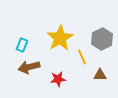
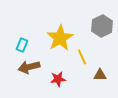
gray hexagon: moved 13 px up
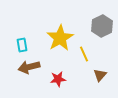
cyan rectangle: rotated 32 degrees counterclockwise
yellow line: moved 2 px right, 3 px up
brown triangle: rotated 48 degrees counterclockwise
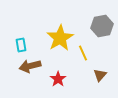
gray hexagon: rotated 15 degrees clockwise
cyan rectangle: moved 1 px left
yellow line: moved 1 px left, 1 px up
brown arrow: moved 1 px right, 1 px up
red star: rotated 28 degrees counterclockwise
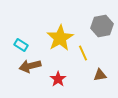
cyan rectangle: rotated 48 degrees counterclockwise
brown triangle: rotated 40 degrees clockwise
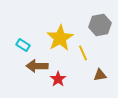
gray hexagon: moved 2 px left, 1 px up
cyan rectangle: moved 2 px right
brown arrow: moved 7 px right; rotated 15 degrees clockwise
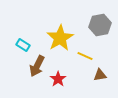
yellow line: moved 2 px right, 3 px down; rotated 42 degrees counterclockwise
brown arrow: rotated 65 degrees counterclockwise
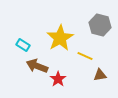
gray hexagon: rotated 25 degrees clockwise
brown arrow: rotated 85 degrees clockwise
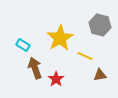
brown arrow: moved 2 px left, 2 px down; rotated 50 degrees clockwise
red star: moved 2 px left
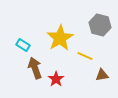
brown triangle: moved 2 px right
